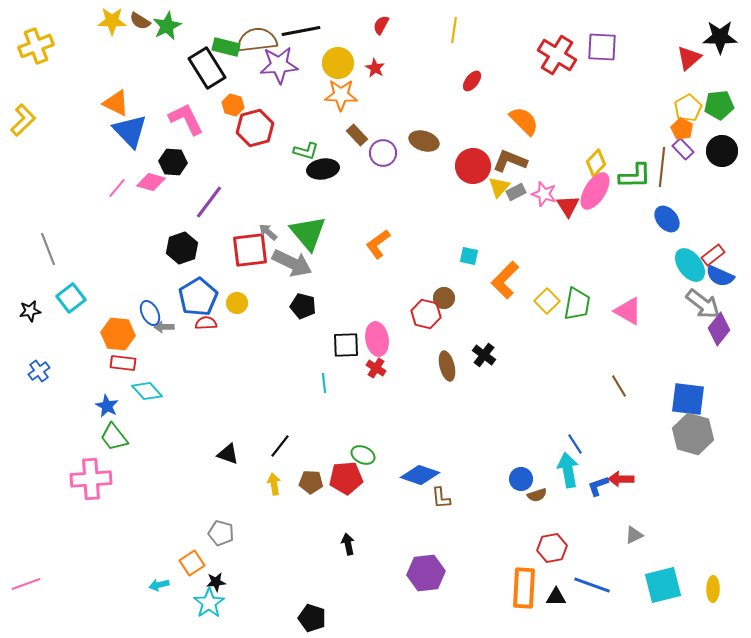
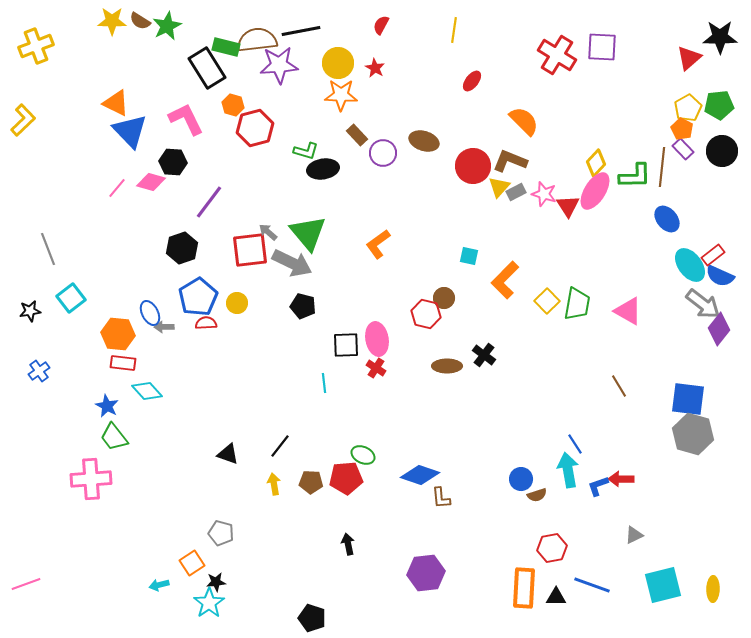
brown ellipse at (447, 366): rotated 76 degrees counterclockwise
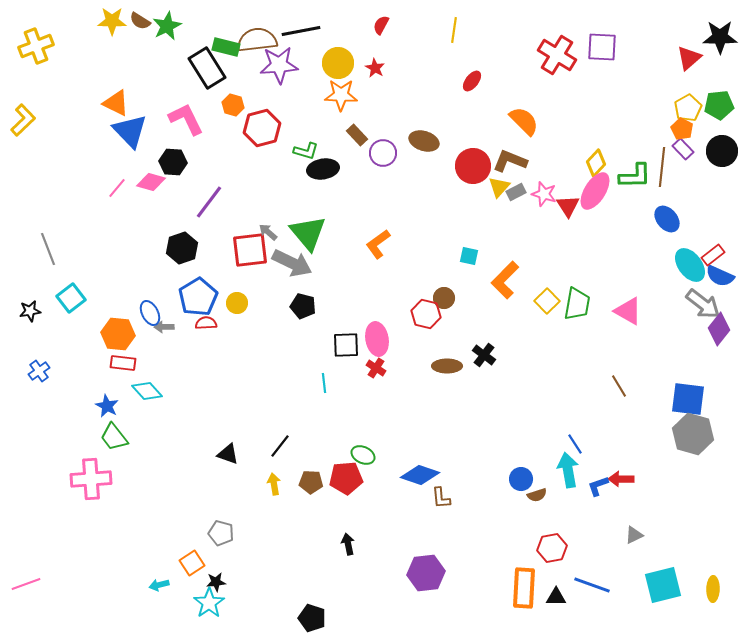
red hexagon at (255, 128): moved 7 px right
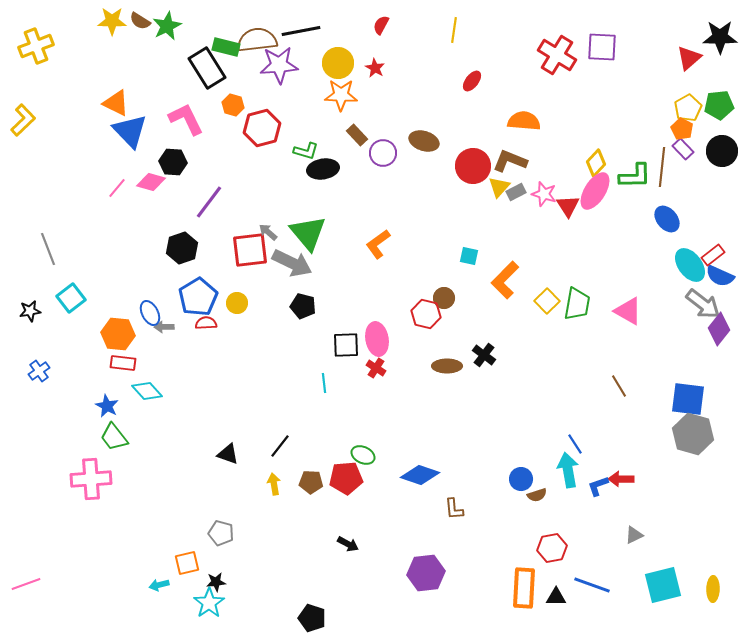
orange semicircle at (524, 121): rotated 40 degrees counterclockwise
brown L-shape at (441, 498): moved 13 px right, 11 px down
black arrow at (348, 544): rotated 130 degrees clockwise
orange square at (192, 563): moved 5 px left; rotated 20 degrees clockwise
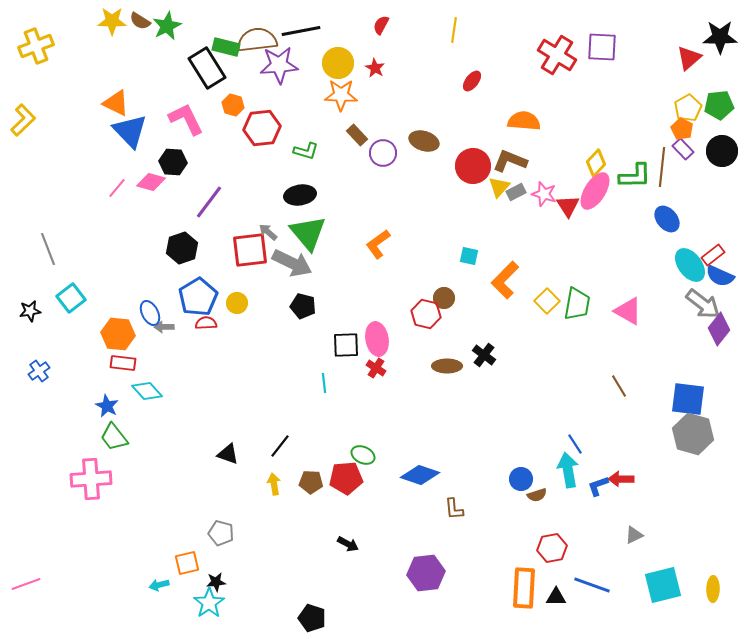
red hexagon at (262, 128): rotated 9 degrees clockwise
black ellipse at (323, 169): moved 23 px left, 26 px down
